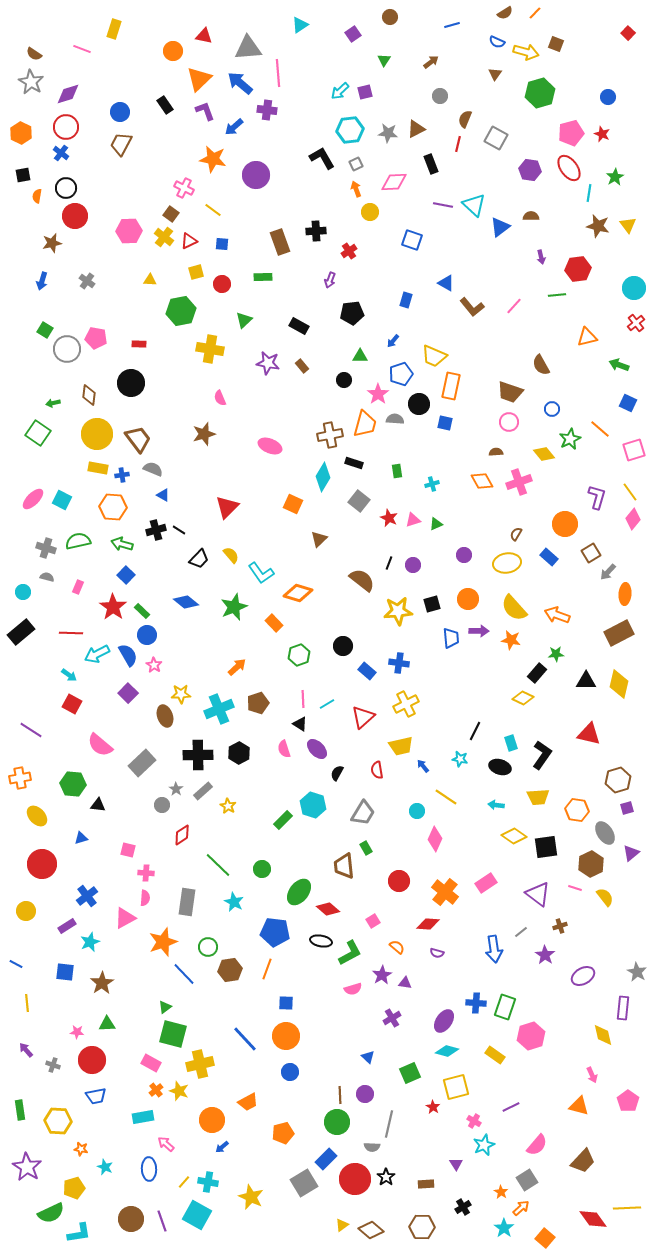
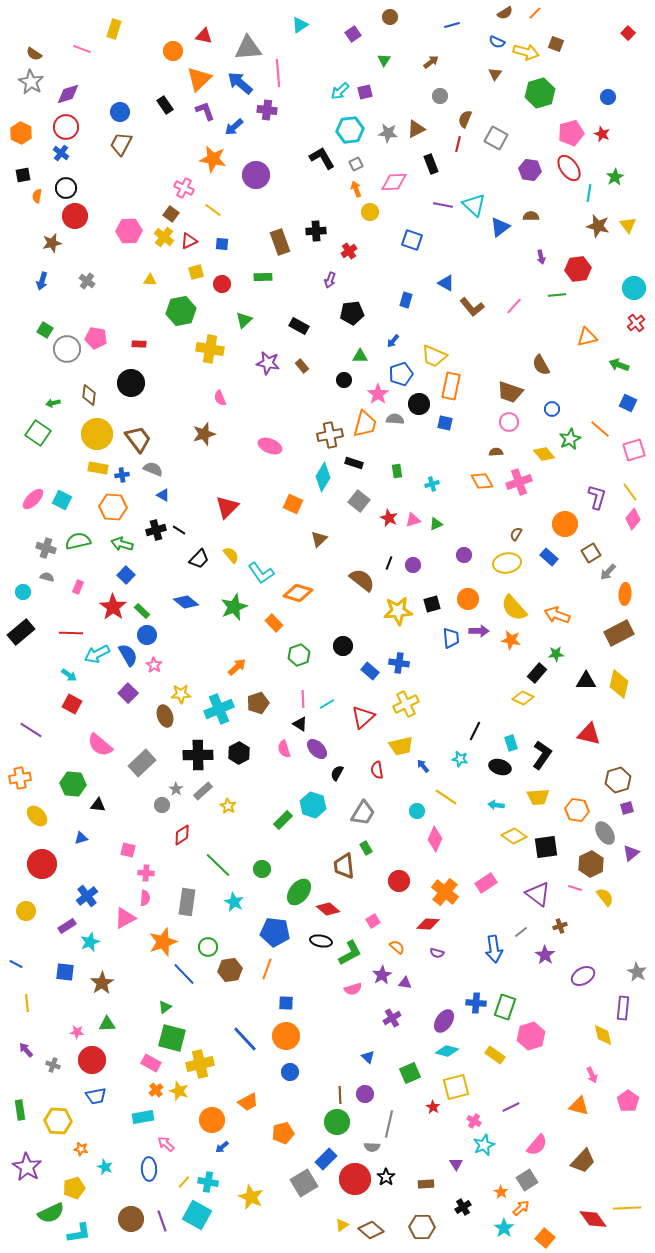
blue rectangle at (367, 671): moved 3 px right
green square at (173, 1034): moved 1 px left, 4 px down
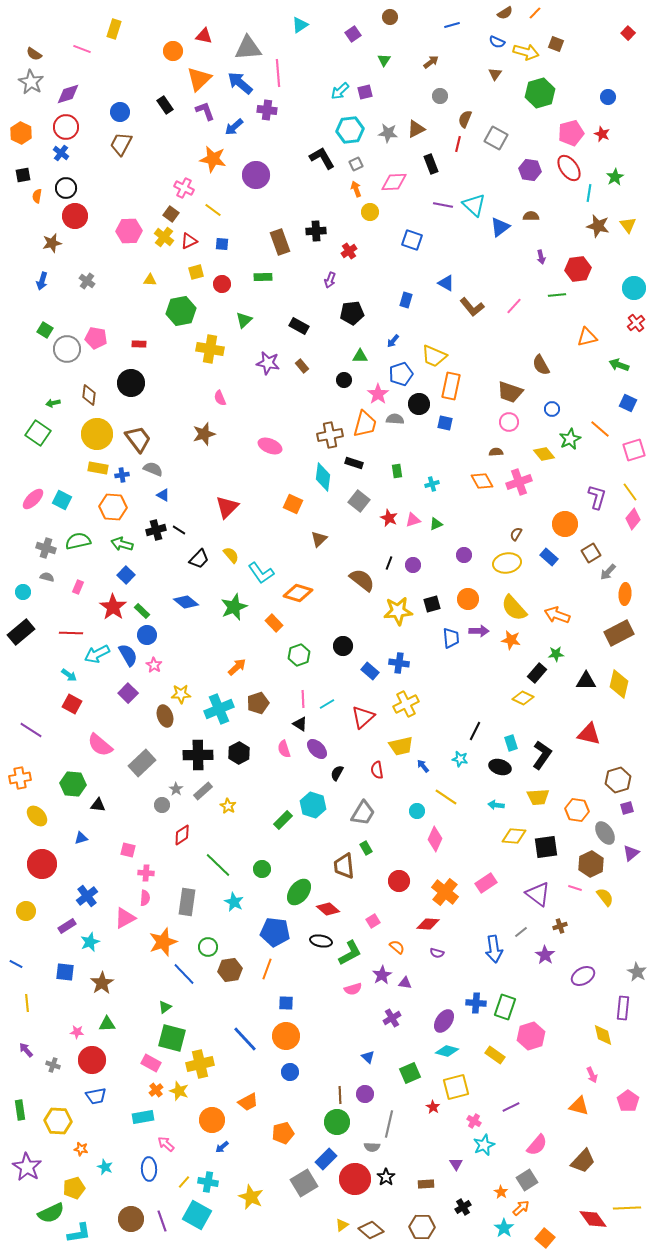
cyan diamond at (323, 477): rotated 24 degrees counterclockwise
yellow diamond at (514, 836): rotated 30 degrees counterclockwise
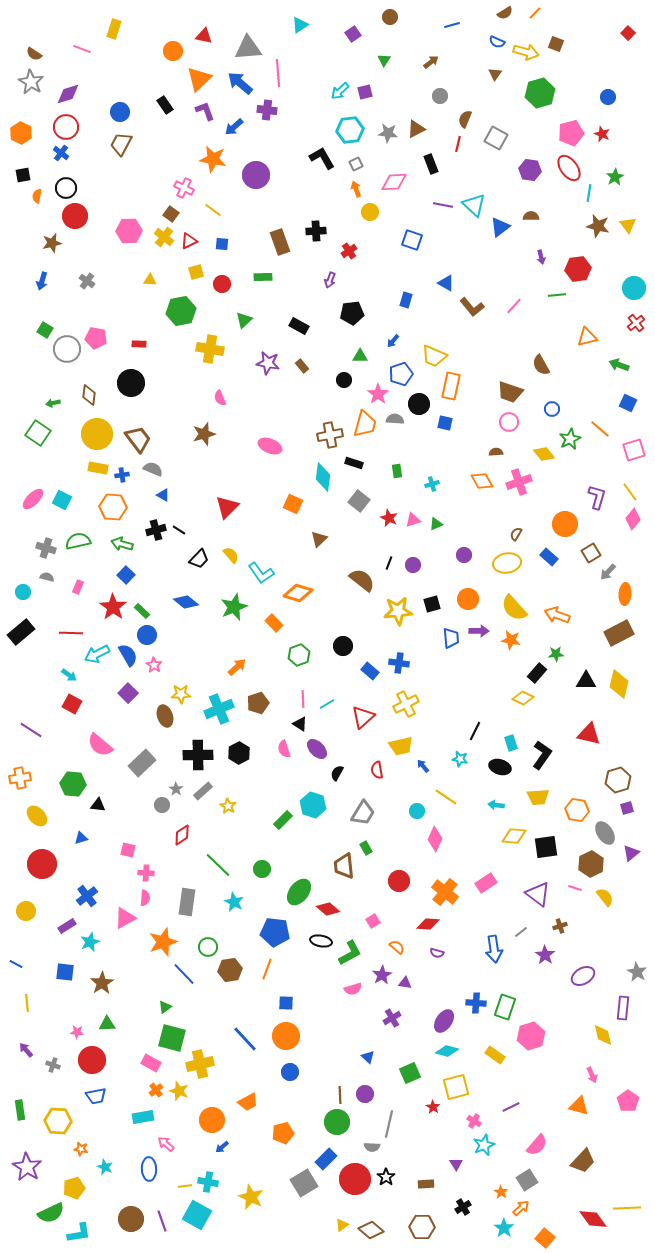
yellow line at (184, 1182): moved 1 px right, 4 px down; rotated 40 degrees clockwise
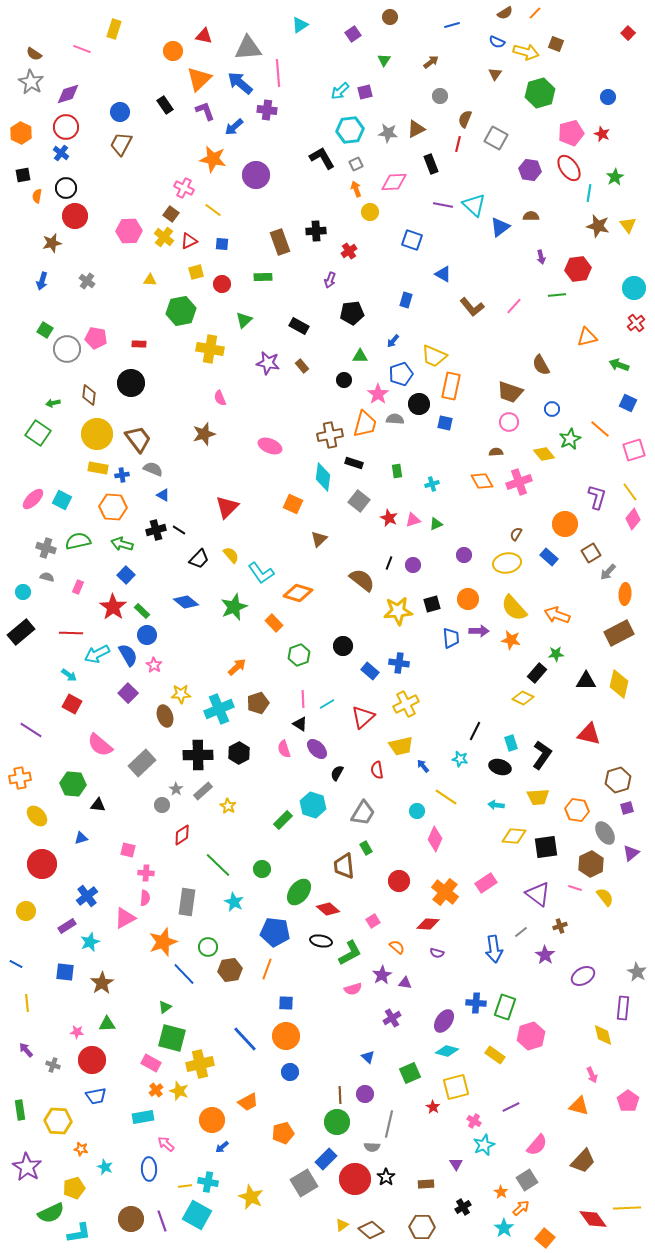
blue triangle at (446, 283): moved 3 px left, 9 px up
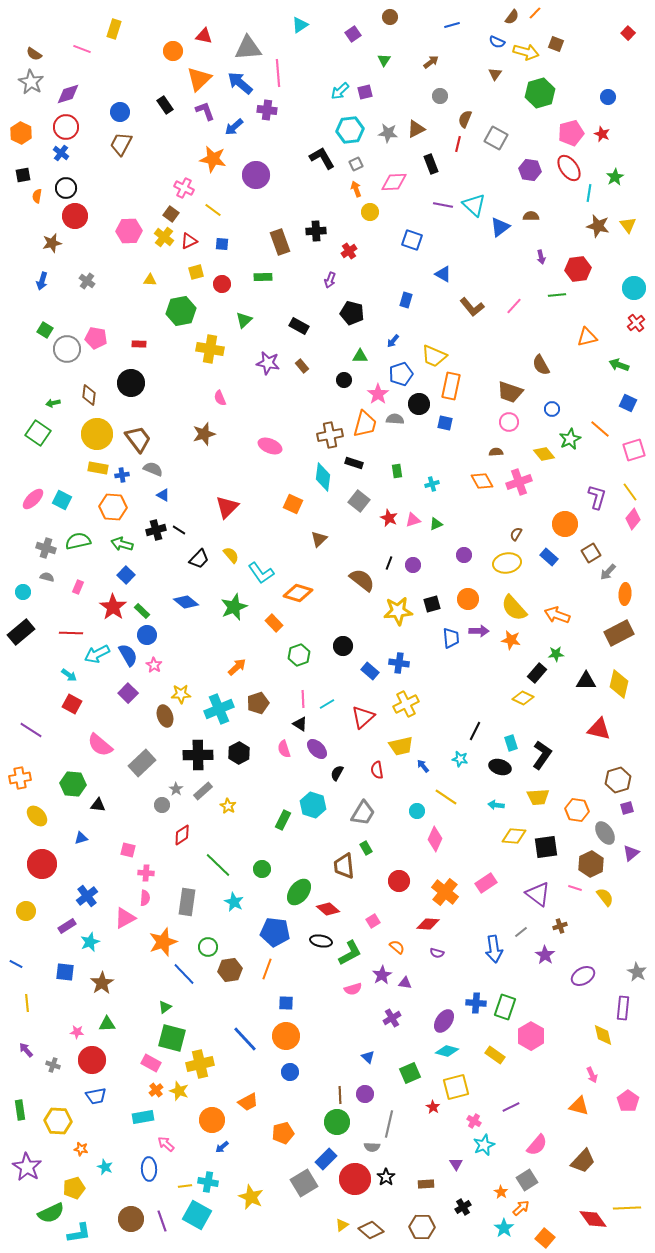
brown semicircle at (505, 13): moved 7 px right, 4 px down; rotated 21 degrees counterclockwise
black pentagon at (352, 313): rotated 20 degrees clockwise
red triangle at (589, 734): moved 10 px right, 5 px up
green rectangle at (283, 820): rotated 18 degrees counterclockwise
pink hexagon at (531, 1036): rotated 12 degrees counterclockwise
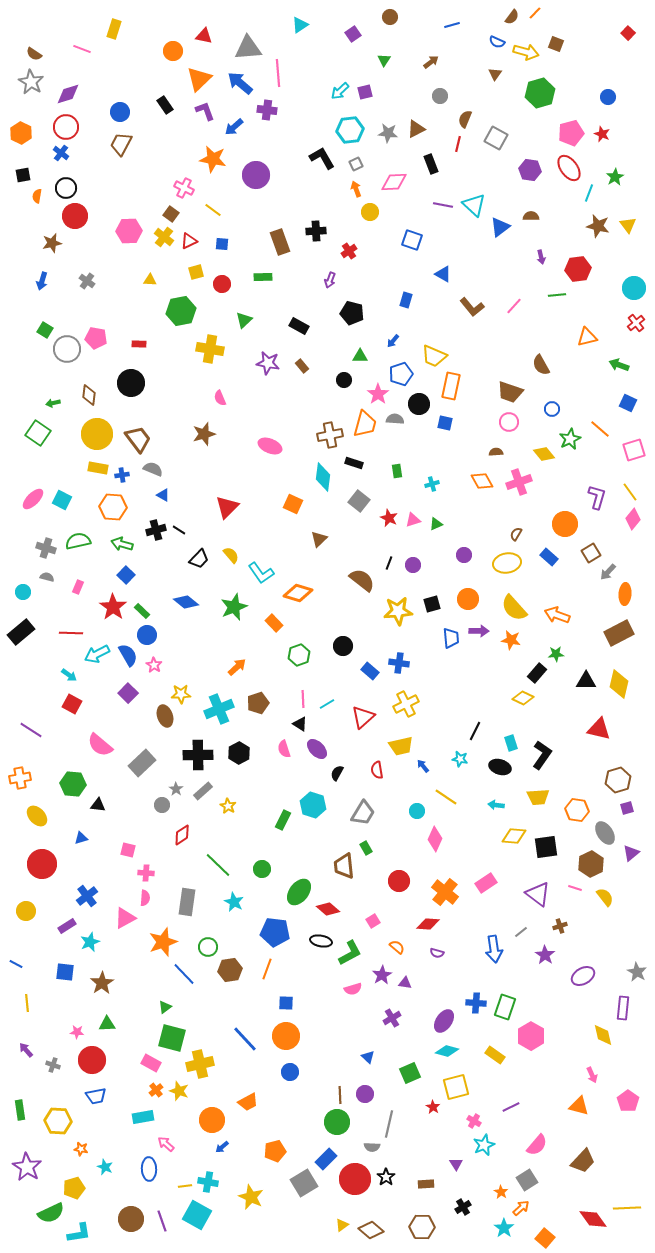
cyan line at (589, 193): rotated 12 degrees clockwise
orange pentagon at (283, 1133): moved 8 px left, 18 px down
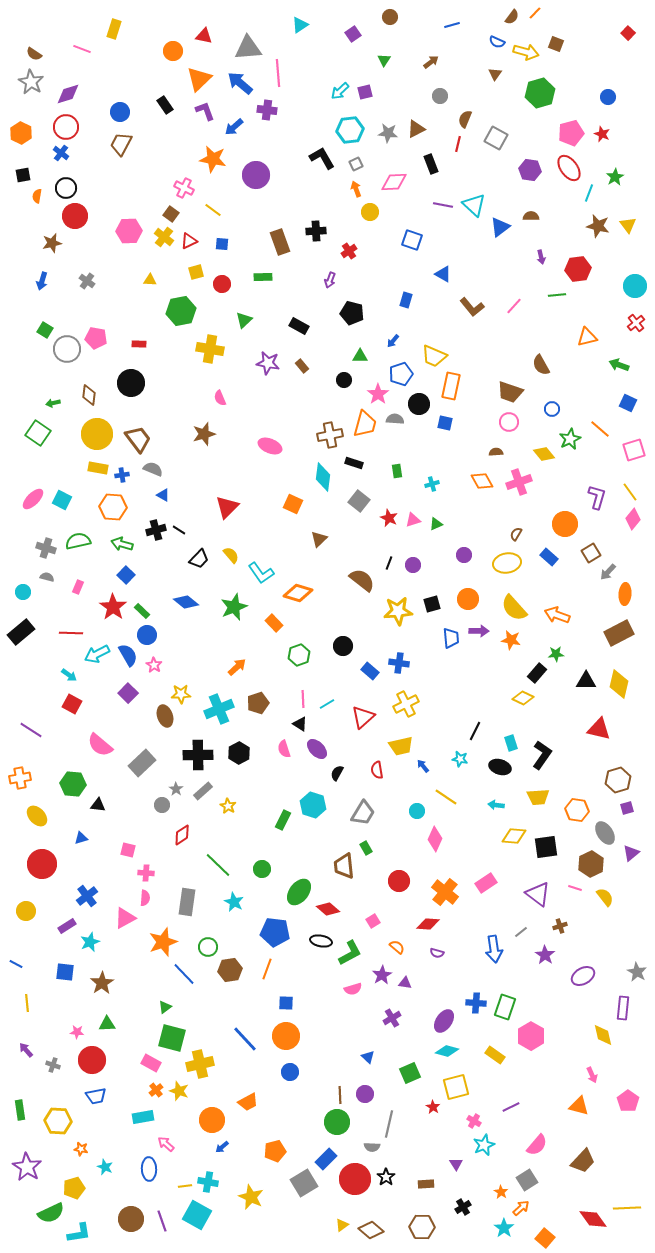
cyan circle at (634, 288): moved 1 px right, 2 px up
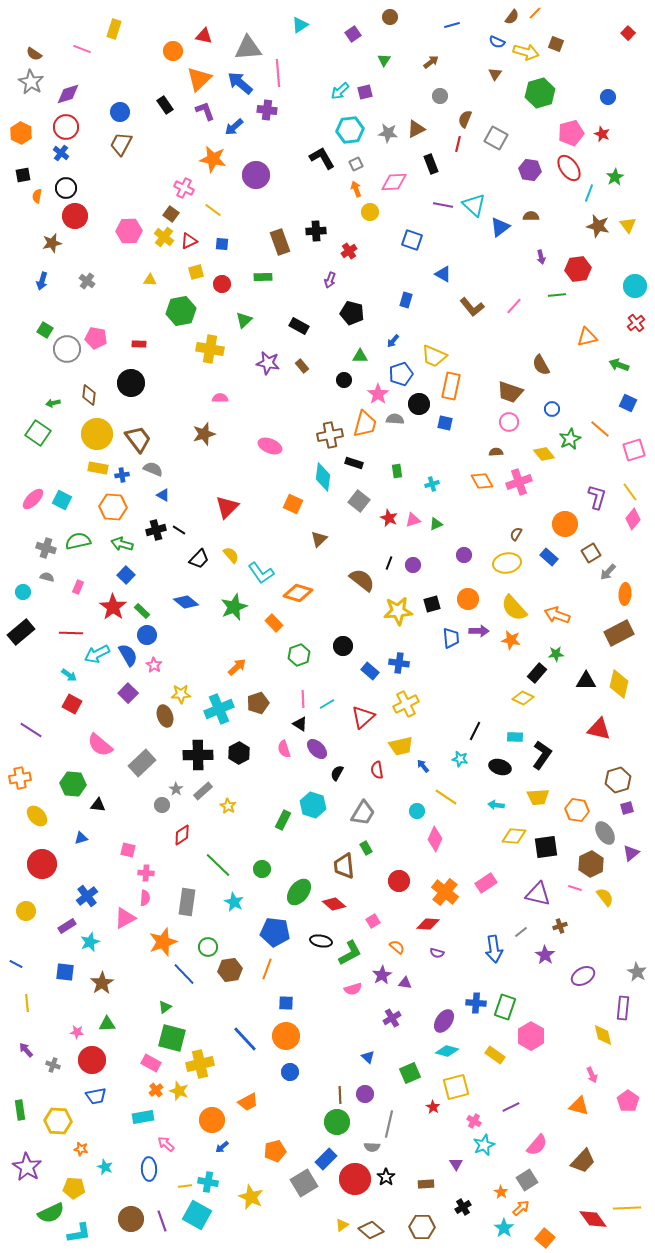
pink semicircle at (220, 398): rotated 112 degrees clockwise
cyan rectangle at (511, 743): moved 4 px right, 6 px up; rotated 70 degrees counterclockwise
purple triangle at (538, 894): rotated 24 degrees counterclockwise
red diamond at (328, 909): moved 6 px right, 5 px up
yellow pentagon at (74, 1188): rotated 20 degrees clockwise
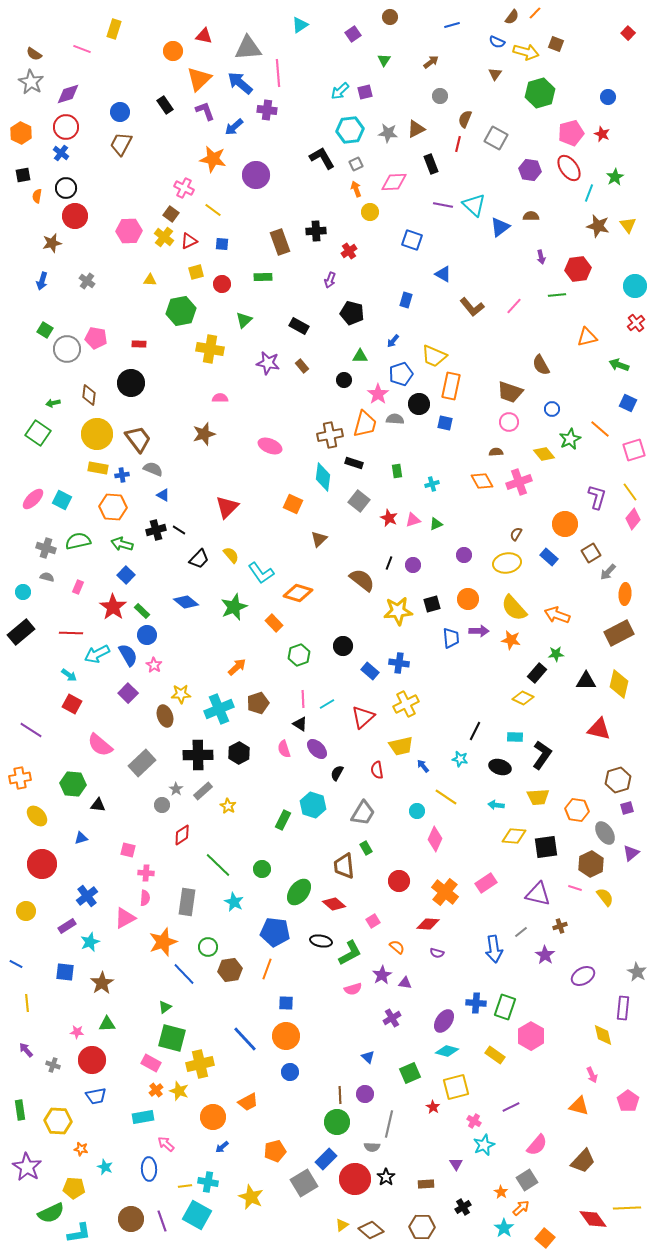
orange circle at (212, 1120): moved 1 px right, 3 px up
